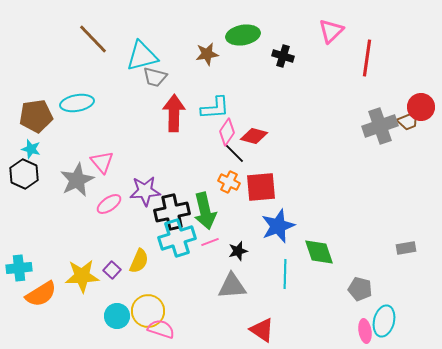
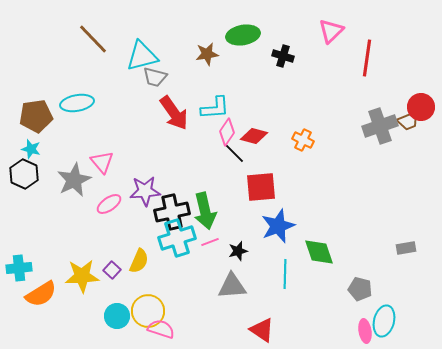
red arrow at (174, 113): rotated 144 degrees clockwise
gray star at (77, 180): moved 3 px left
orange cross at (229, 182): moved 74 px right, 42 px up
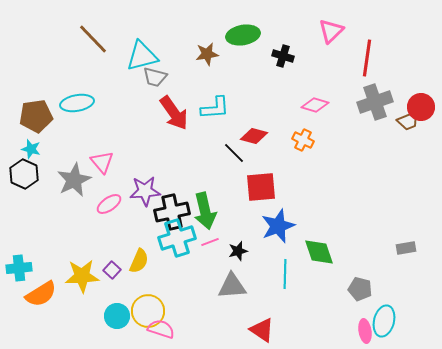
gray cross at (380, 126): moved 5 px left, 24 px up
pink diamond at (227, 132): moved 88 px right, 27 px up; rotated 72 degrees clockwise
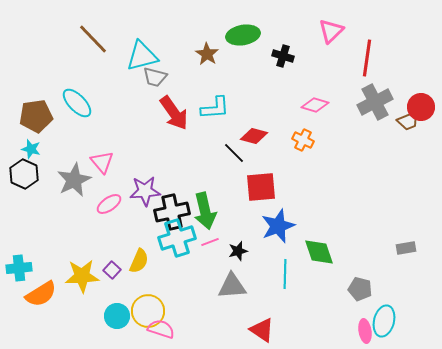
brown star at (207, 54): rotated 30 degrees counterclockwise
gray cross at (375, 102): rotated 8 degrees counterclockwise
cyan ellipse at (77, 103): rotated 56 degrees clockwise
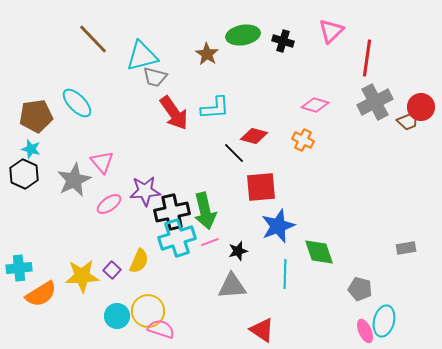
black cross at (283, 56): moved 15 px up
pink ellipse at (365, 331): rotated 15 degrees counterclockwise
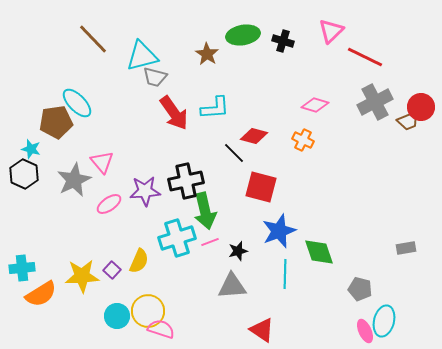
red line at (367, 58): moved 2 px left, 1 px up; rotated 72 degrees counterclockwise
brown pentagon at (36, 116): moved 20 px right, 6 px down
red square at (261, 187): rotated 20 degrees clockwise
black cross at (172, 212): moved 14 px right, 31 px up
blue star at (278, 226): moved 1 px right, 5 px down
cyan cross at (19, 268): moved 3 px right
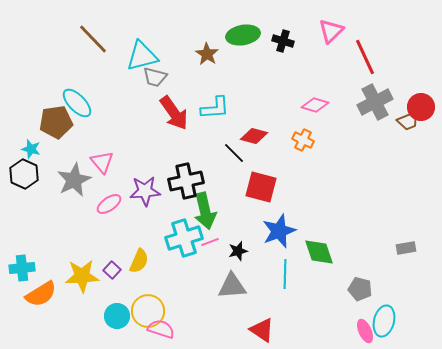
red line at (365, 57): rotated 39 degrees clockwise
cyan cross at (177, 238): moved 7 px right
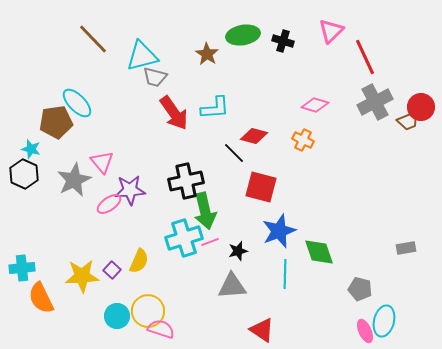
purple star at (145, 191): moved 15 px left, 1 px up
orange semicircle at (41, 294): moved 4 px down; rotated 96 degrees clockwise
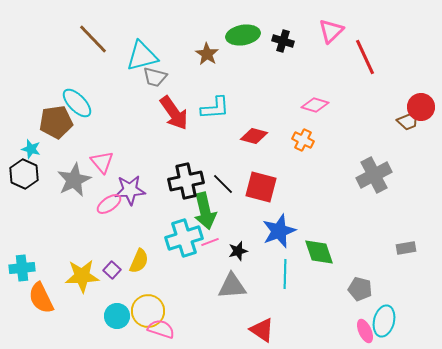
gray cross at (375, 102): moved 1 px left, 73 px down
black line at (234, 153): moved 11 px left, 31 px down
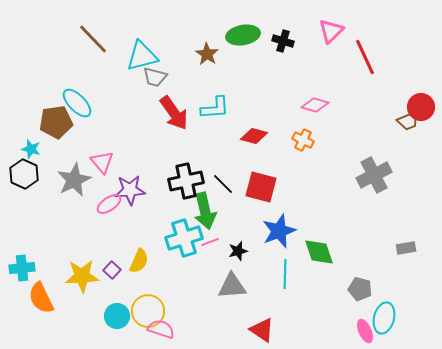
cyan ellipse at (384, 321): moved 3 px up
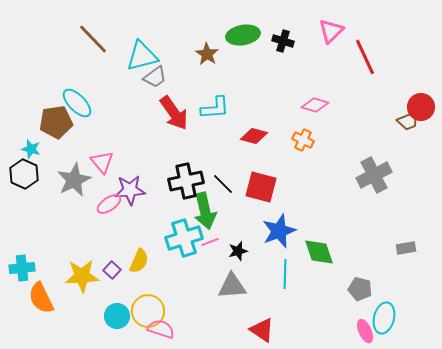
gray trapezoid at (155, 77): rotated 50 degrees counterclockwise
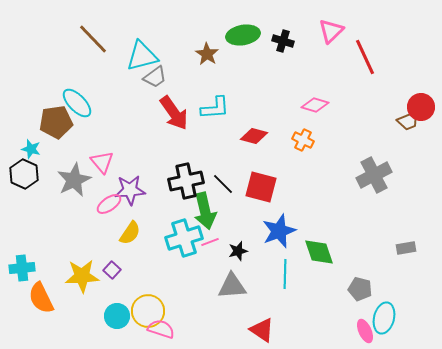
yellow semicircle at (139, 261): moved 9 px left, 28 px up; rotated 10 degrees clockwise
